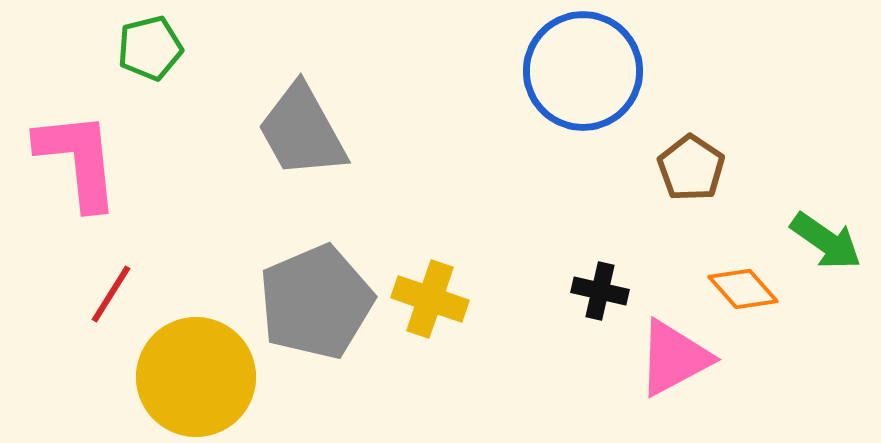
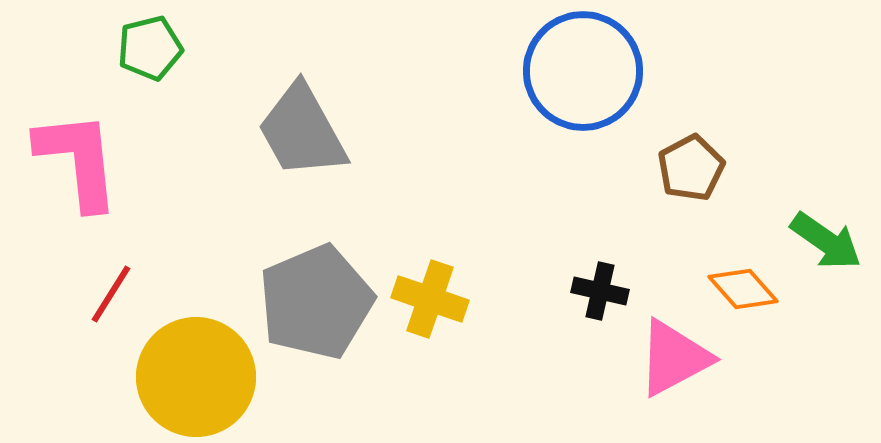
brown pentagon: rotated 10 degrees clockwise
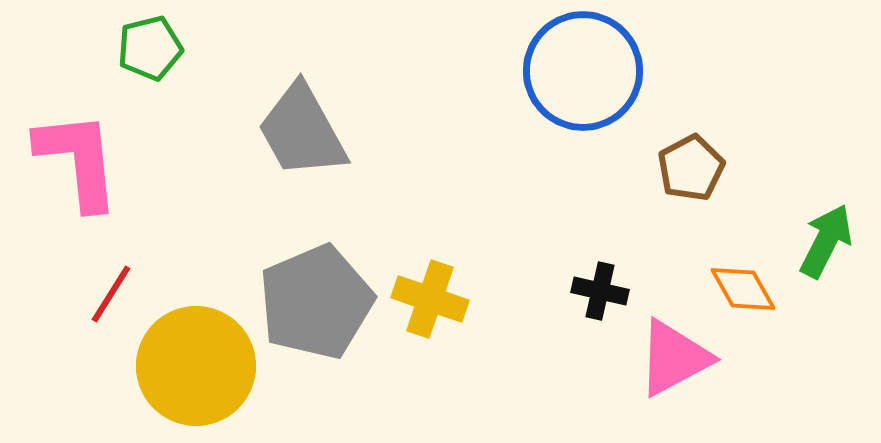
green arrow: rotated 98 degrees counterclockwise
orange diamond: rotated 12 degrees clockwise
yellow circle: moved 11 px up
